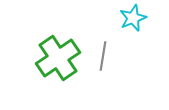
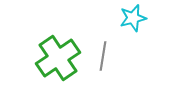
cyan star: rotated 8 degrees clockwise
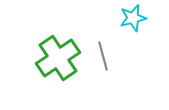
gray line: rotated 24 degrees counterclockwise
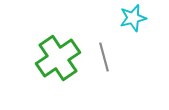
gray line: moved 1 px right, 1 px down
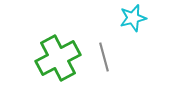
green cross: rotated 6 degrees clockwise
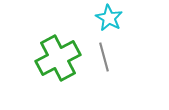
cyan star: moved 24 px left; rotated 28 degrees counterclockwise
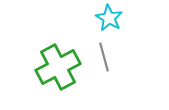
green cross: moved 9 px down
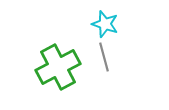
cyan star: moved 4 px left, 6 px down; rotated 12 degrees counterclockwise
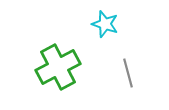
gray line: moved 24 px right, 16 px down
